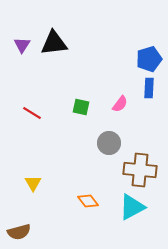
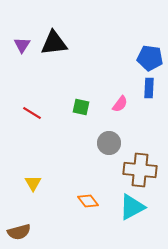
blue pentagon: moved 1 px right, 1 px up; rotated 25 degrees clockwise
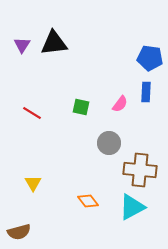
blue rectangle: moved 3 px left, 4 px down
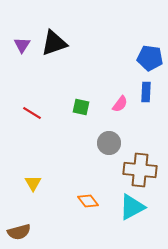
black triangle: rotated 12 degrees counterclockwise
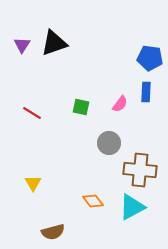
orange diamond: moved 5 px right
brown semicircle: moved 34 px right
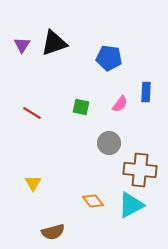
blue pentagon: moved 41 px left
cyan triangle: moved 1 px left, 2 px up
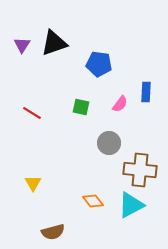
blue pentagon: moved 10 px left, 6 px down
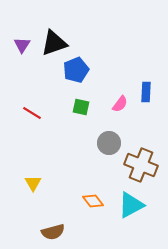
blue pentagon: moved 23 px left, 6 px down; rotated 30 degrees counterclockwise
brown cross: moved 1 px right, 5 px up; rotated 16 degrees clockwise
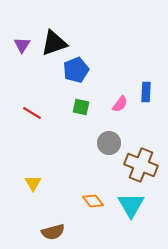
cyan triangle: rotated 32 degrees counterclockwise
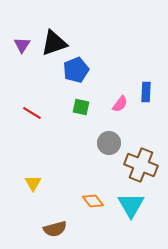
brown semicircle: moved 2 px right, 3 px up
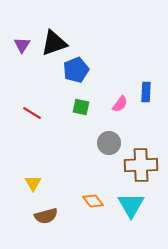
brown cross: rotated 24 degrees counterclockwise
brown semicircle: moved 9 px left, 13 px up
